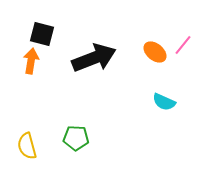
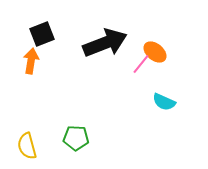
black square: rotated 35 degrees counterclockwise
pink line: moved 42 px left, 19 px down
black arrow: moved 11 px right, 15 px up
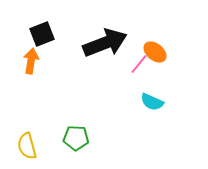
pink line: moved 2 px left
cyan semicircle: moved 12 px left
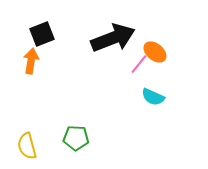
black arrow: moved 8 px right, 5 px up
cyan semicircle: moved 1 px right, 5 px up
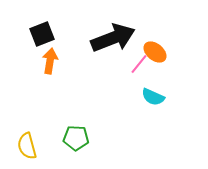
orange arrow: moved 19 px right
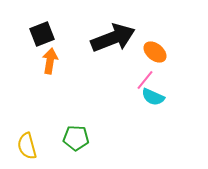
pink line: moved 6 px right, 16 px down
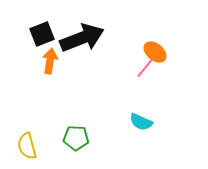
black arrow: moved 31 px left
pink line: moved 12 px up
cyan semicircle: moved 12 px left, 25 px down
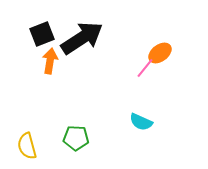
black arrow: rotated 12 degrees counterclockwise
orange ellipse: moved 5 px right, 1 px down; rotated 75 degrees counterclockwise
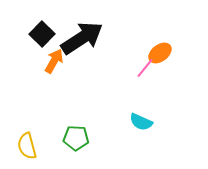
black square: rotated 25 degrees counterclockwise
orange arrow: moved 4 px right; rotated 20 degrees clockwise
